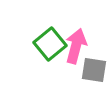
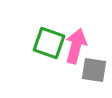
green square: moved 1 px left, 1 px up; rotated 32 degrees counterclockwise
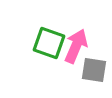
pink arrow: rotated 8 degrees clockwise
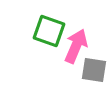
green square: moved 12 px up
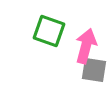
pink arrow: moved 10 px right; rotated 8 degrees counterclockwise
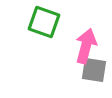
green square: moved 5 px left, 9 px up
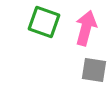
pink arrow: moved 18 px up
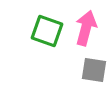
green square: moved 3 px right, 9 px down
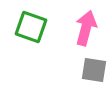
green square: moved 16 px left, 4 px up
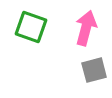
gray square: rotated 24 degrees counterclockwise
